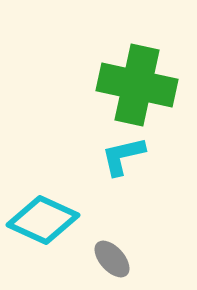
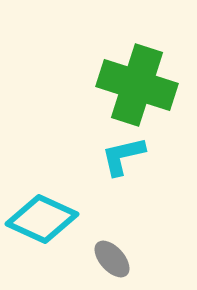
green cross: rotated 6 degrees clockwise
cyan diamond: moved 1 px left, 1 px up
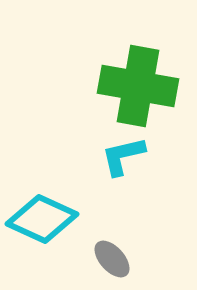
green cross: moved 1 px right, 1 px down; rotated 8 degrees counterclockwise
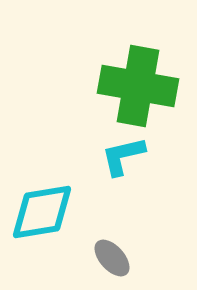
cyan diamond: moved 7 px up; rotated 34 degrees counterclockwise
gray ellipse: moved 1 px up
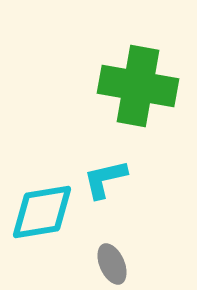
cyan L-shape: moved 18 px left, 23 px down
gray ellipse: moved 6 px down; rotated 18 degrees clockwise
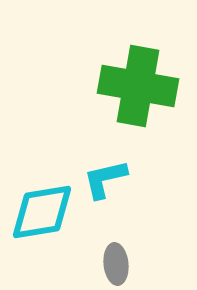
gray ellipse: moved 4 px right; rotated 18 degrees clockwise
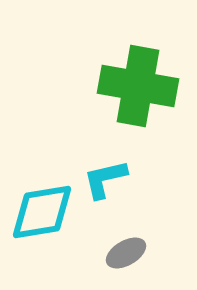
gray ellipse: moved 10 px right, 11 px up; rotated 66 degrees clockwise
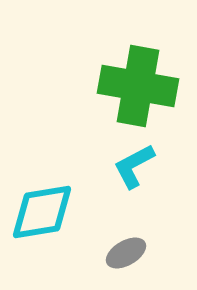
cyan L-shape: moved 29 px right, 13 px up; rotated 15 degrees counterclockwise
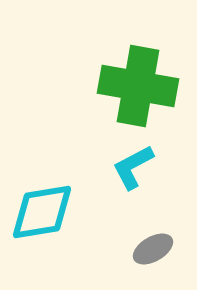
cyan L-shape: moved 1 px left, 1 px down
gray ellipse: moved 27 px right, 4 px up
